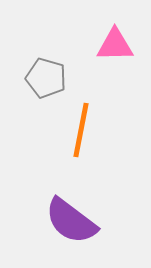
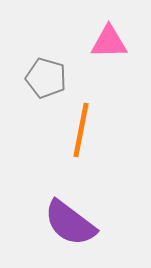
pink triangle: moved 6 px left, 3 px up
purple semicircle: moved 1 px left, 2 px down
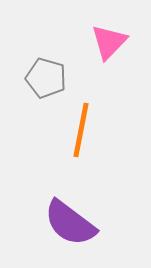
pink triangle: rotated 45 degrees counterclockwise
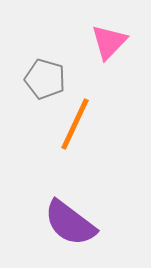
gray pentagon: moved 1 px left, 1 px down
orange line: moved 6 px left, 6 px up; rotated 14 degrees clockwise
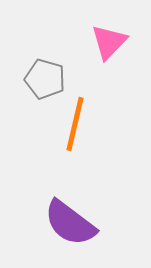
orange line: rotated 12 degrees counterclockwise
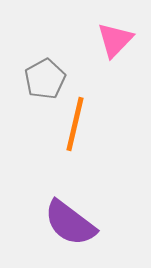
pink triangle: moved 6 px right, 2 px up
gray pentagon: rotated 27 degrees clockwise
